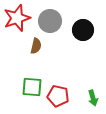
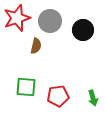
green square: moved 6 px left
red pentagon: rotated 20 degrees counterclockwise
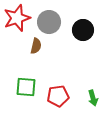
gray circle: moved 1 px left, 1 px down
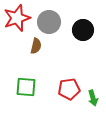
red pentagon: moved 11 px right, 7 px up
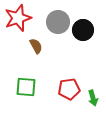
red star: moved 1 px right
gray circle: moved 9 px right
brown semicircle: rotated 42 degrees counterclockwise
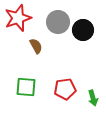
red pentagon: moved 4 px left
